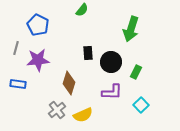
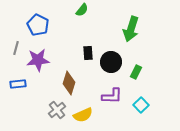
blue rectangle: rotated 14 degrees counterclockwise
purple L-shape: moved 4 px down
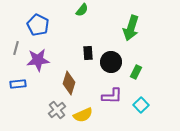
green arrow: moved 1 px up
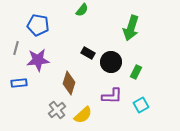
blue pentagon: rotated 15 degrees counterclockwise
black rectangle: rotated 56 degrees counterclockwise
blue rectangle: moved 1 px right, 1 px up
cyan square: rotated 14 degrees clockwise
yellow semicircle: rotated 18 degrees counterclockwise
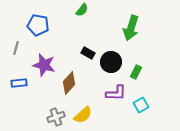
purple star: moved 6 px right, 5 px down; rotated 20 degrees clockwise
brown diamond: rotated 25 degrees clockwise
purple L-shape: moved 4 px right, 3 px up
gray cross: moved 1 px left, 7 px down; rotated 18 degrees clockwise
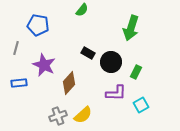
purple star: rotated 10 degrees clockwise
gray cross: moved 2 px right, 1 px up
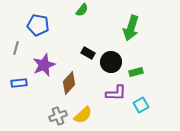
purple star: rotated 25 degrees clockwise
green rectangle: rotated 48 degrees clockwise
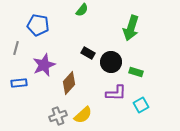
green rectangle: rotated 32 degrees clockwise
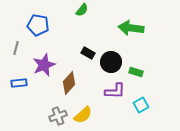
green arrow: rotated 80 degrees clockwise
purple L-shape: moved 1 px left, 2 px up
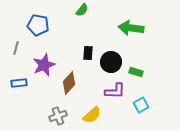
black rectangle: rotated 64 degrees clockwise
yellow semicircle: moved 9 px right
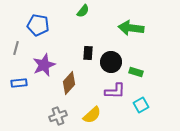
green semicircle: moved 1 px right, 1 px down
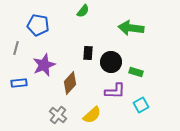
brown diamond: moved 1 px right
gray cross: moved 1 px up; rotated 30 degrees counterclockwise
